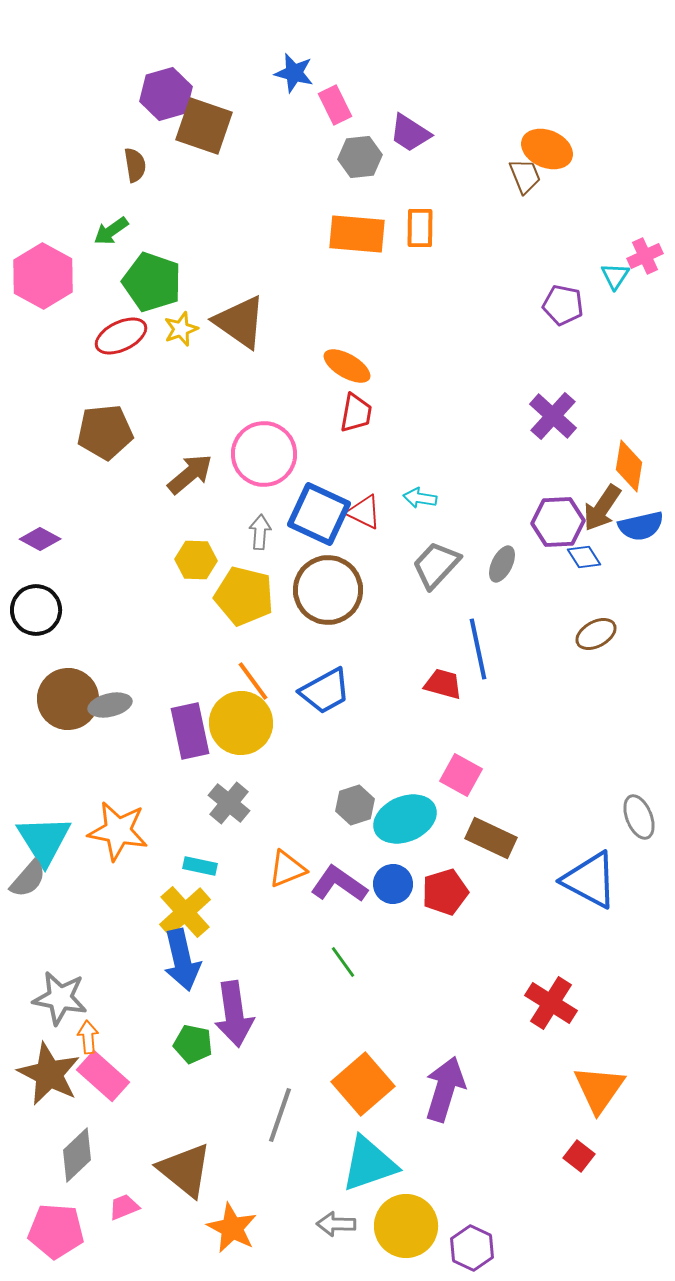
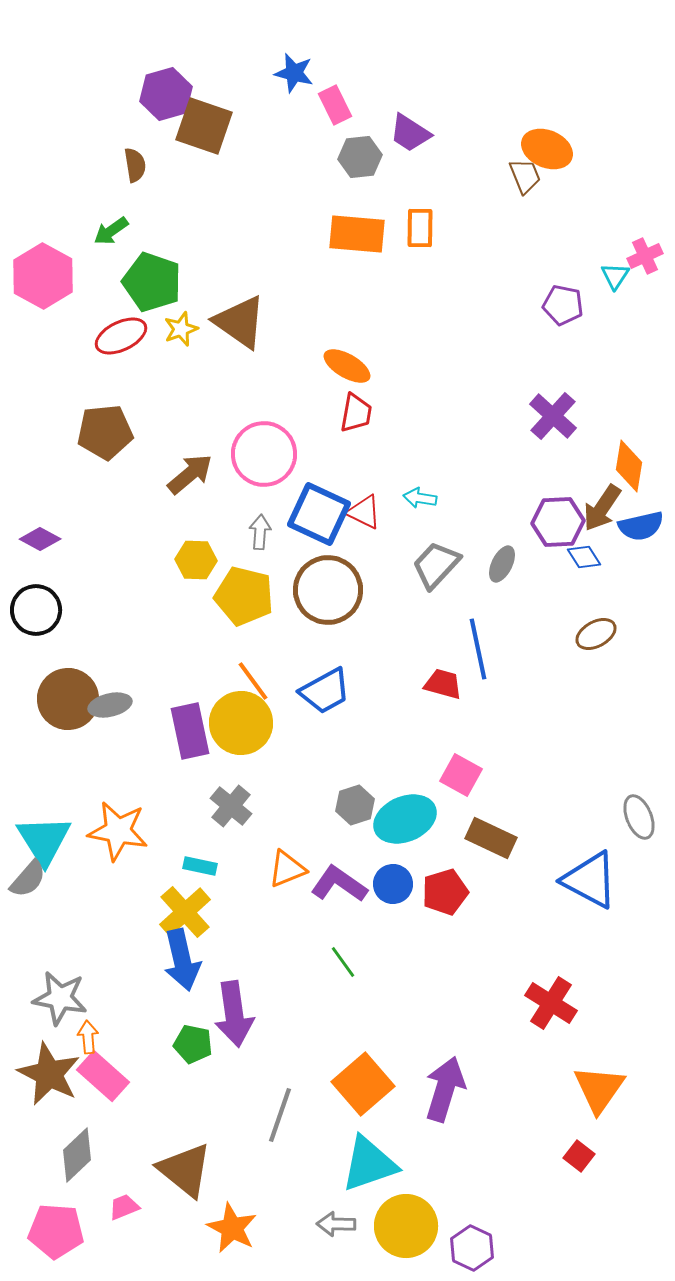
gray cross at (229, 803): moved 2 px right, 3 px down
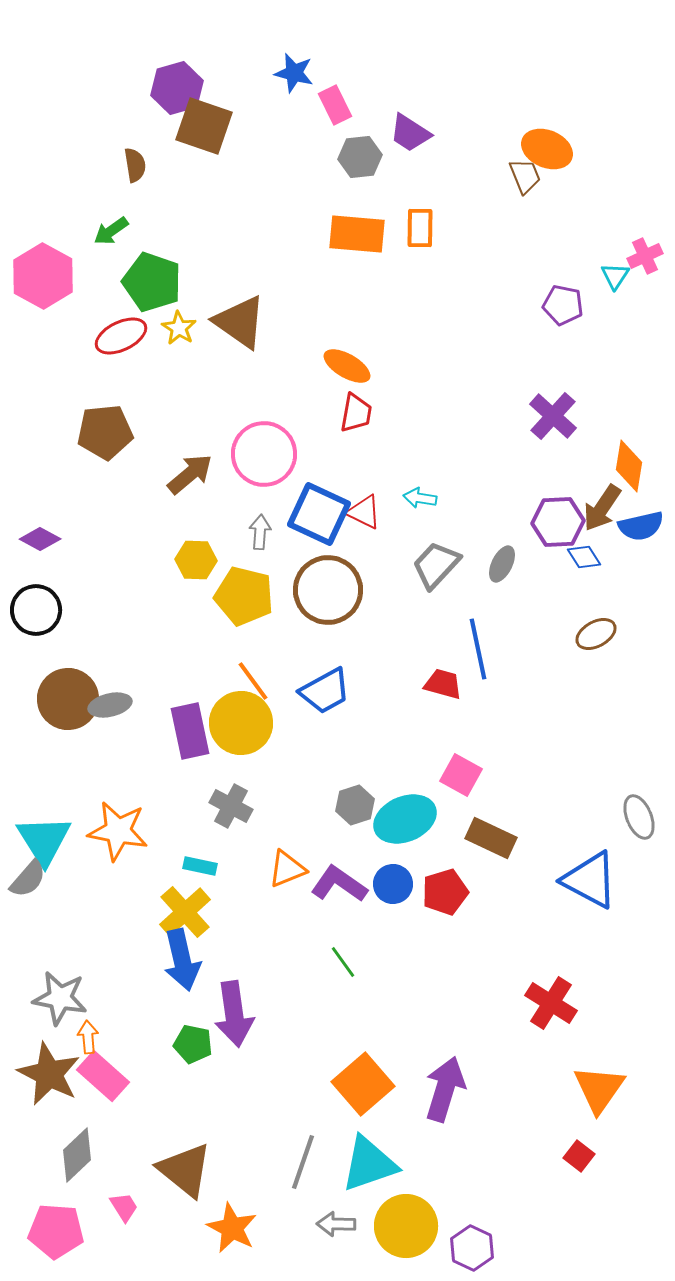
purple hexagon at (166, 94): moved 11 px right, 6 px up
yellow star at (181, 329): moved 2 px left, 1 px up; rotated 20 degrees counterclockwise
gray cross at (231, 806): rotated 12 degrees counterclockwise
gray line at (280, 1115): moved 23 px right, 47 px down
pink trapezoid at (124, 1207): rotated 80 degrees clockwise
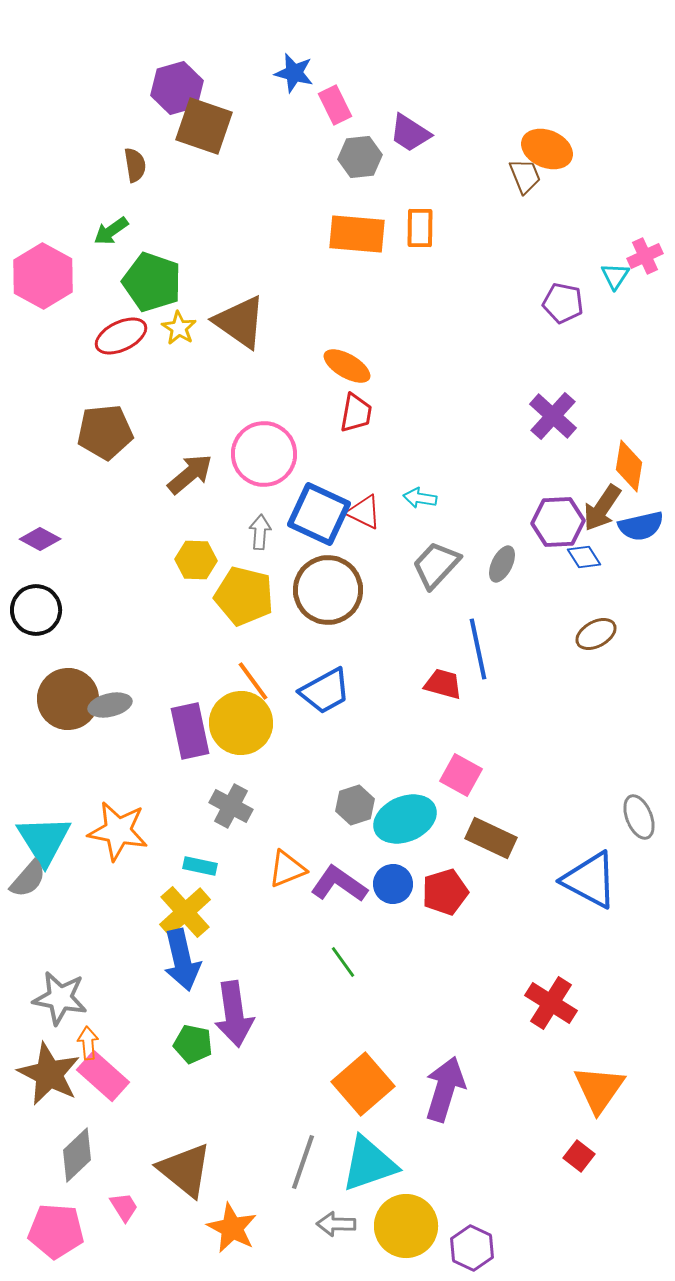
purple pentagon at (563, 305): moved 2 px up
orange arrow at (88, 1037): moved 6 px down
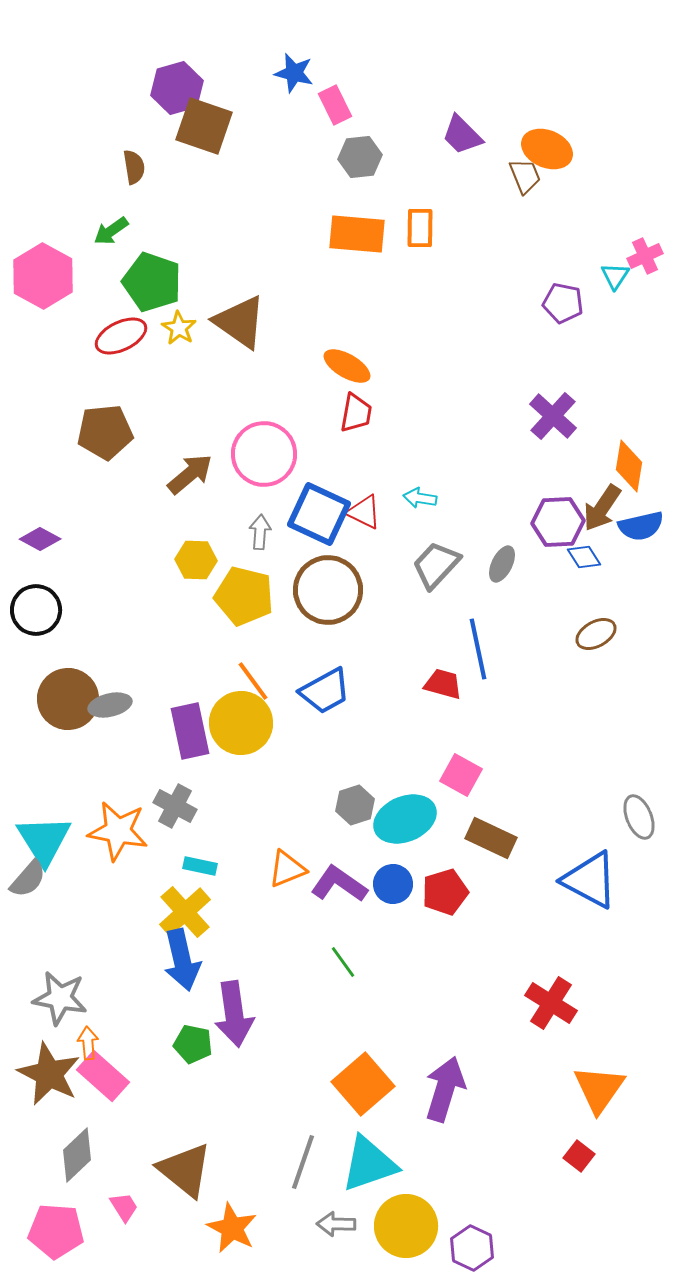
purple trapezoid at (410, 133): moved 52 px right, 2 px down; rotated 12 degrees clockwise
brown semicircle at (135, 165): moved 1 px left, 2 px down
gray cross at (231, 806): moved 56 px left
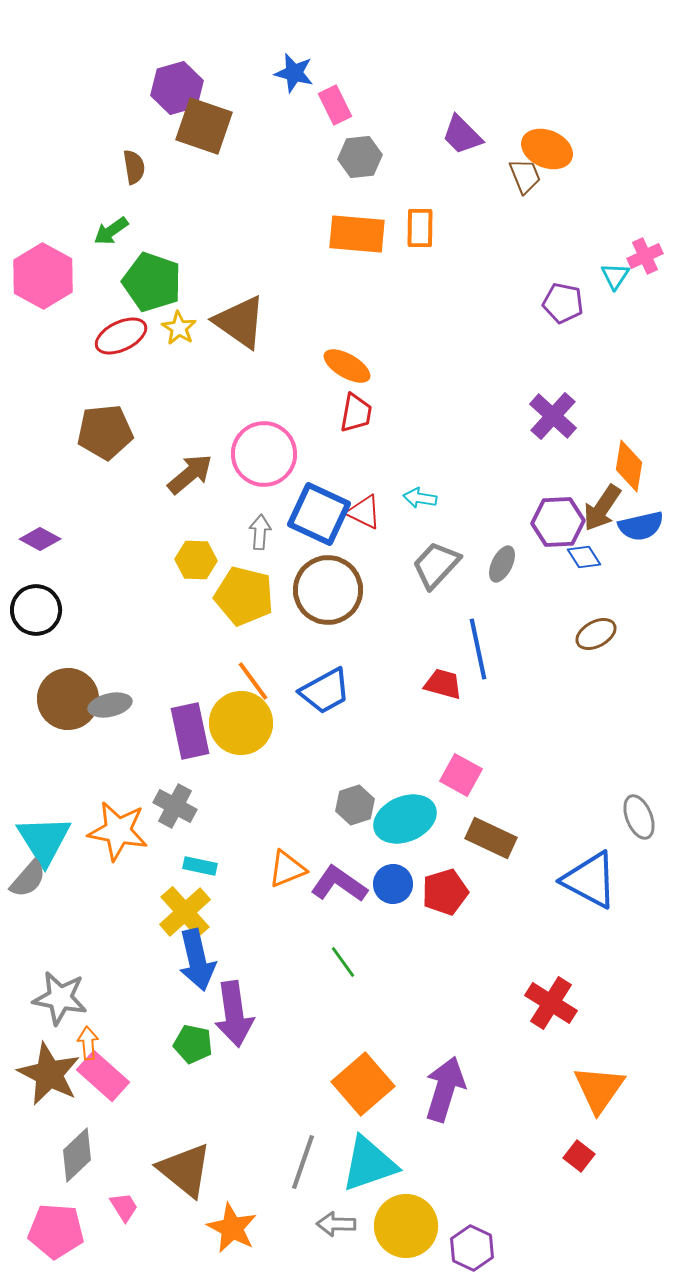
blue arrow at (182, 960): moved 15 px right
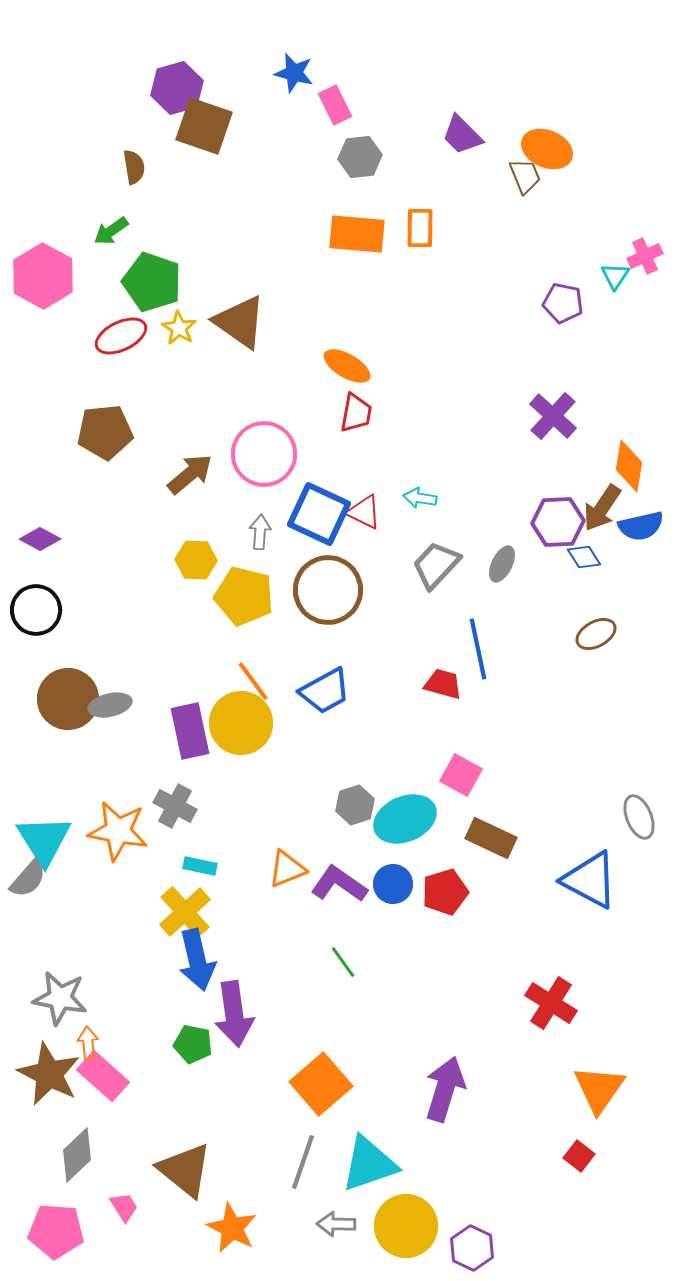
orange square at (363, 1084): moved 42 px left
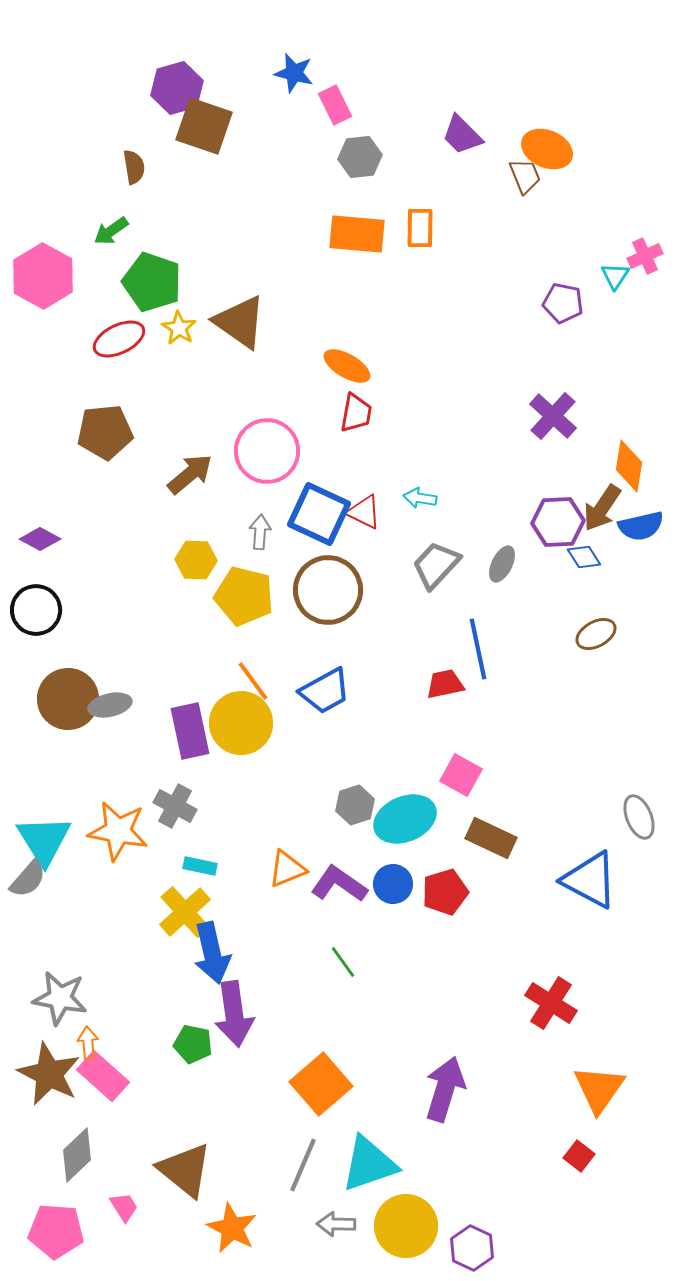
red ellipse at (121, 336): moved 2 px left, 3 px down
pink circle at (264, 454): moved 3 px right, 3 px up
red trapezoid at (443, 684): moved 2 px right; rotated 27 degrees counterclockwise
blue arrow at (197, 960): moved 15 px right, 7 px up
gray line at (303, 1162): moved 3 px down; rotated 4 degrees clockwise
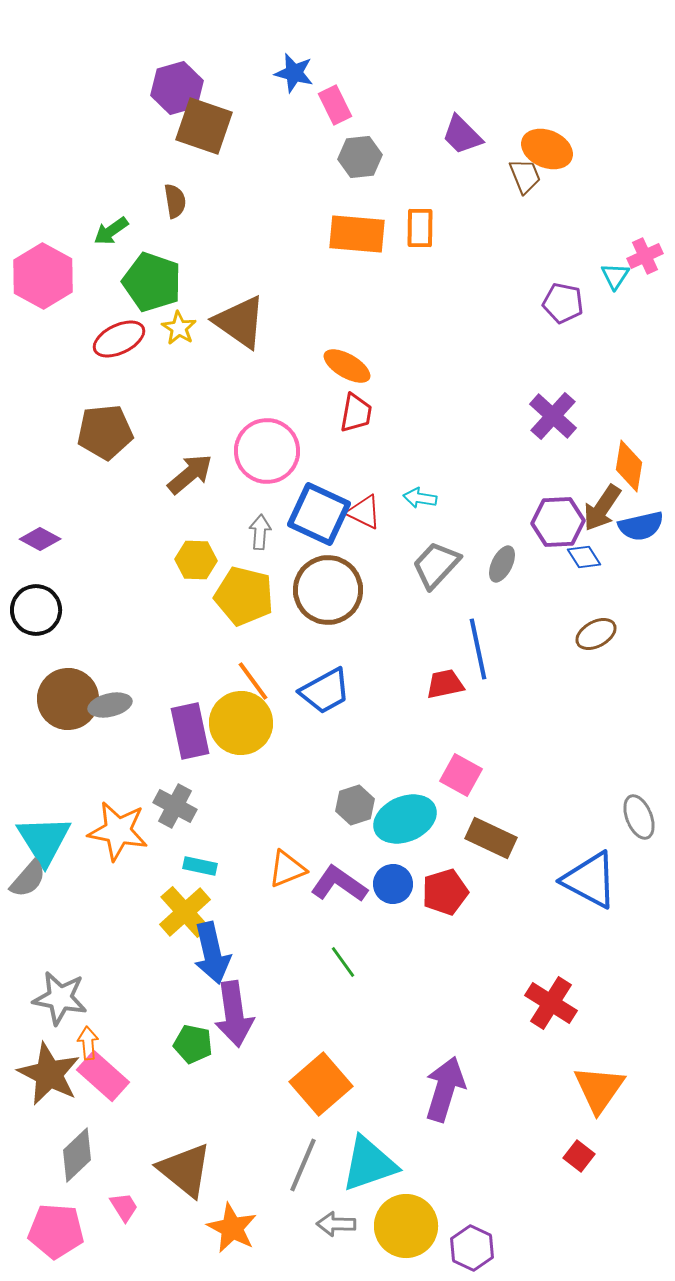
brown semicircle at (134, 167): moved 41 px right, 34 px down
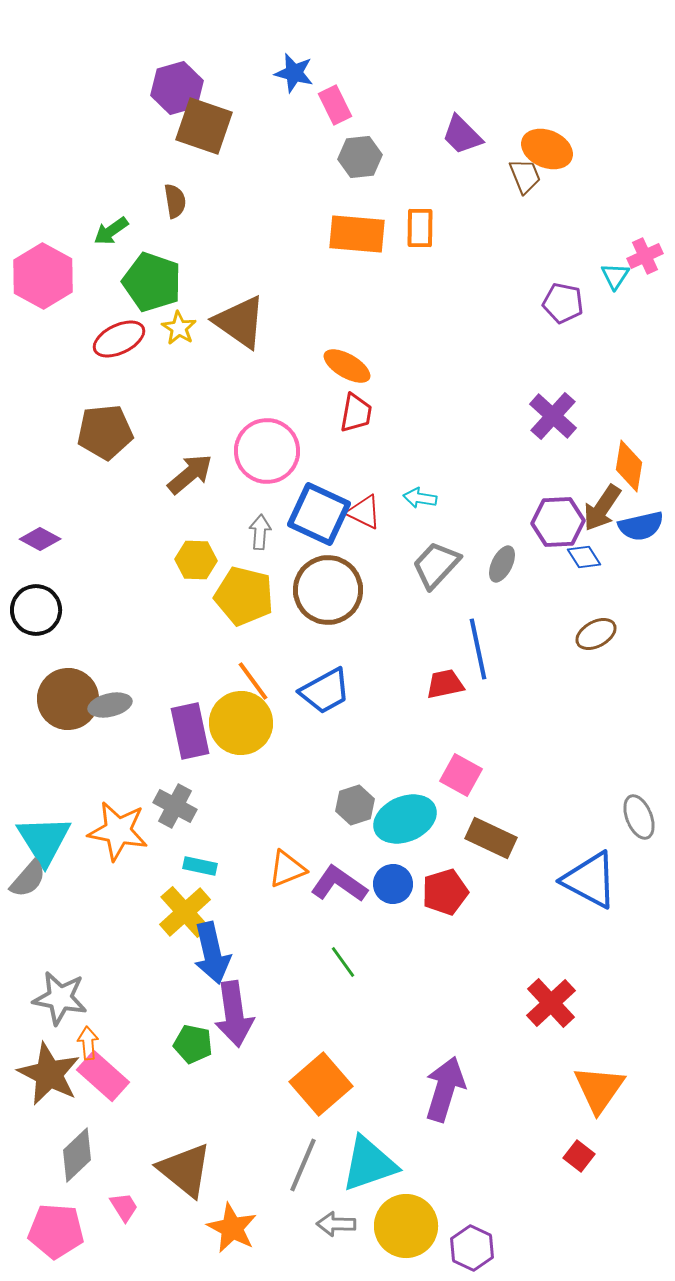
red cross at (551, 1003): rotated 15 degrees clockwise
